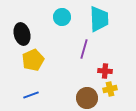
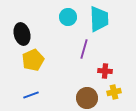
cyan circle: moved 6 px right
yellow cross: moved 4 px right, 3 px down
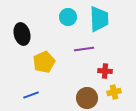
purple line: rotated 66 degrees clockwise
yellow pentagon: moved 11 px right, 2 px down
